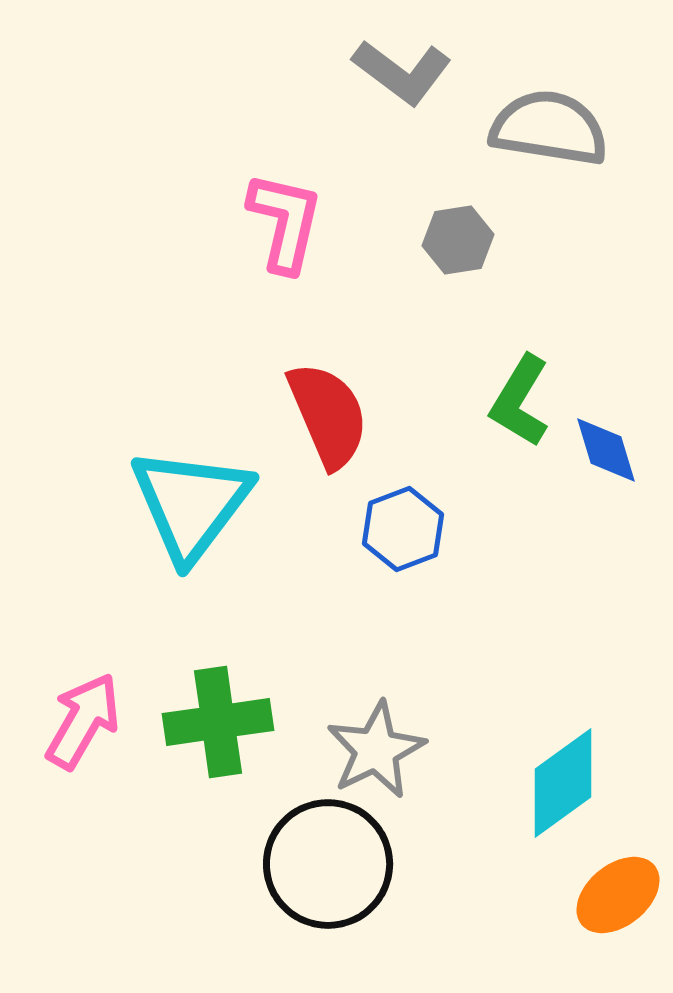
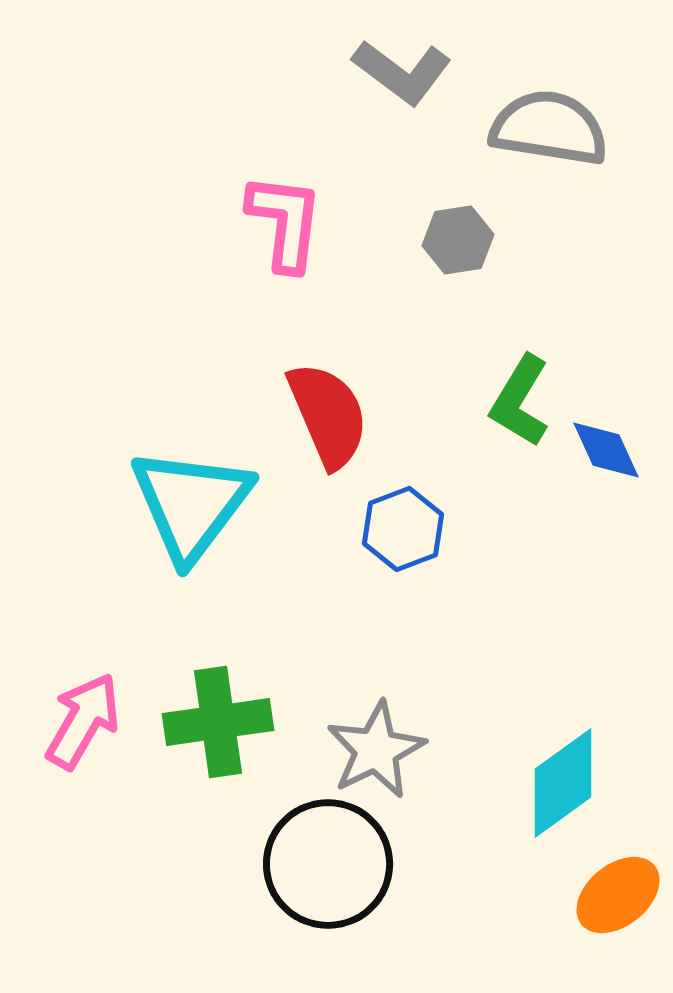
pink L-shape: rotated 6 degrees counterclockwise
blue diamond: rotated 8 degrees counterclockwise
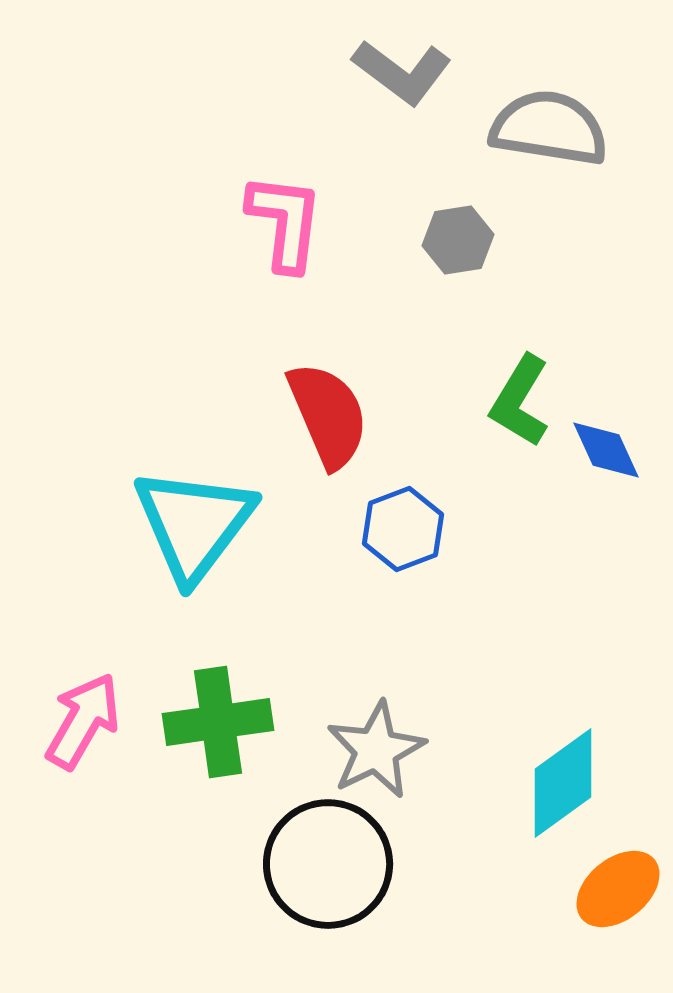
cyan triangle: moved 3 px right, 20 px down
orange ellipse: moved 6 px up
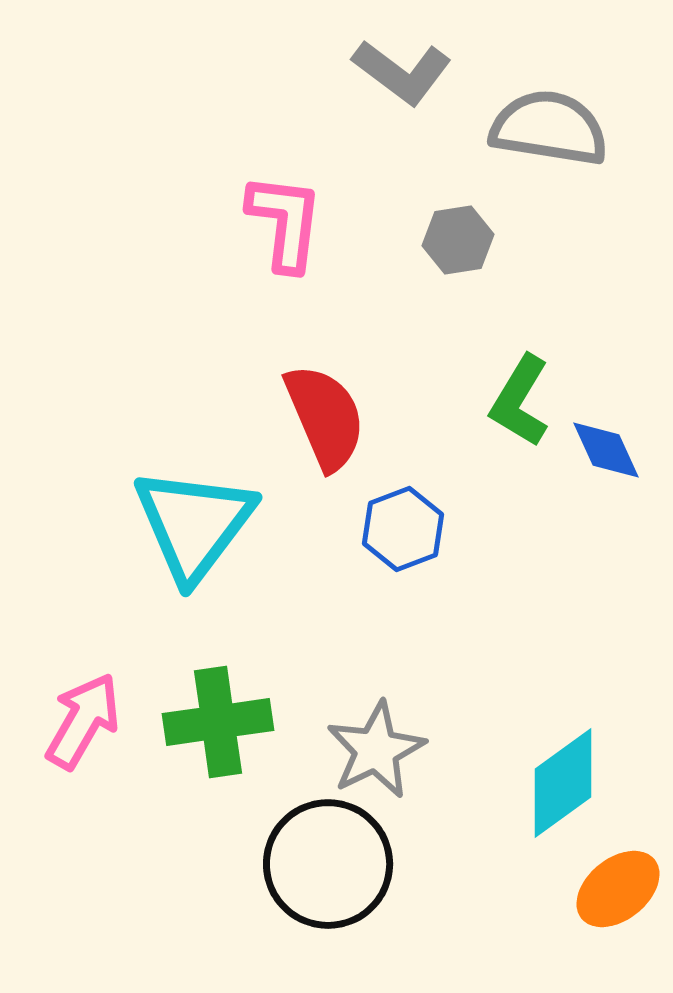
red semicircle: moved 3 px left, 2 px down
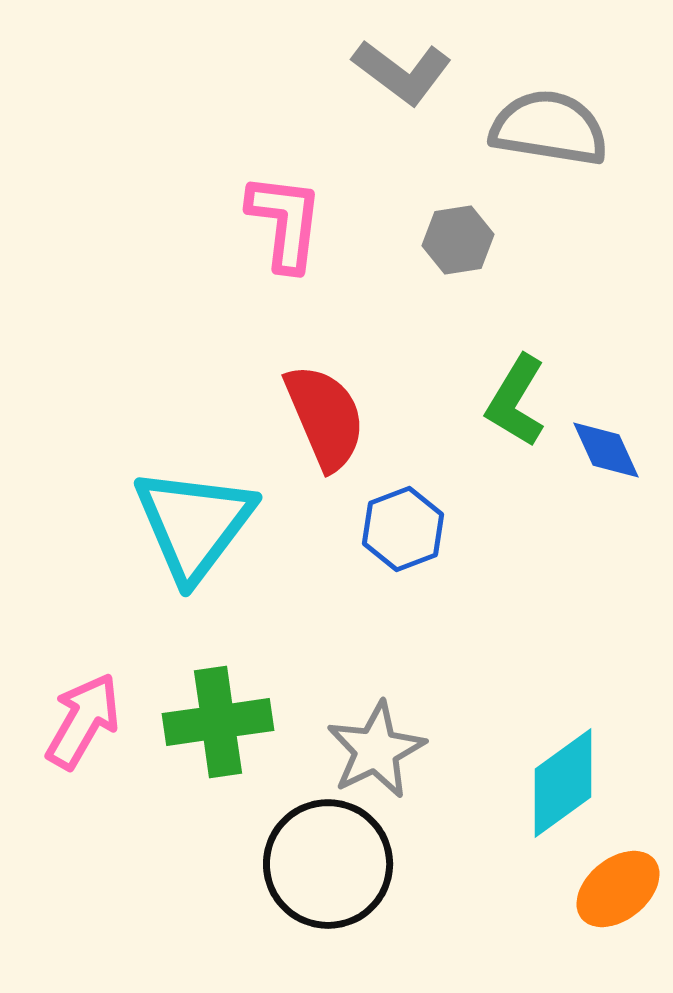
green L-shape: moved 4 px left
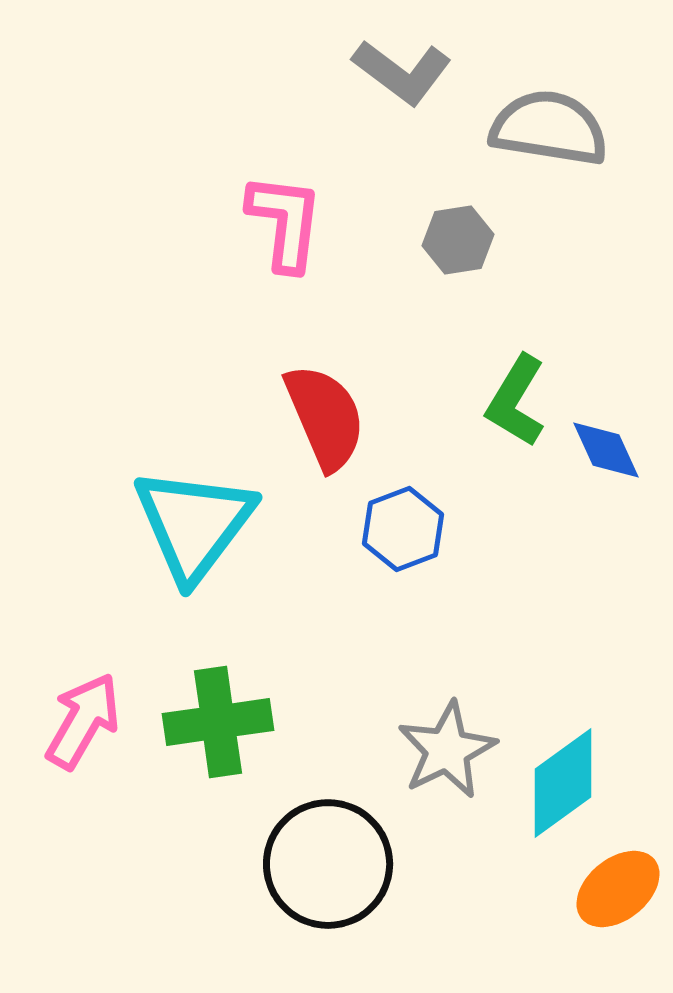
gray star: moved 71 px right
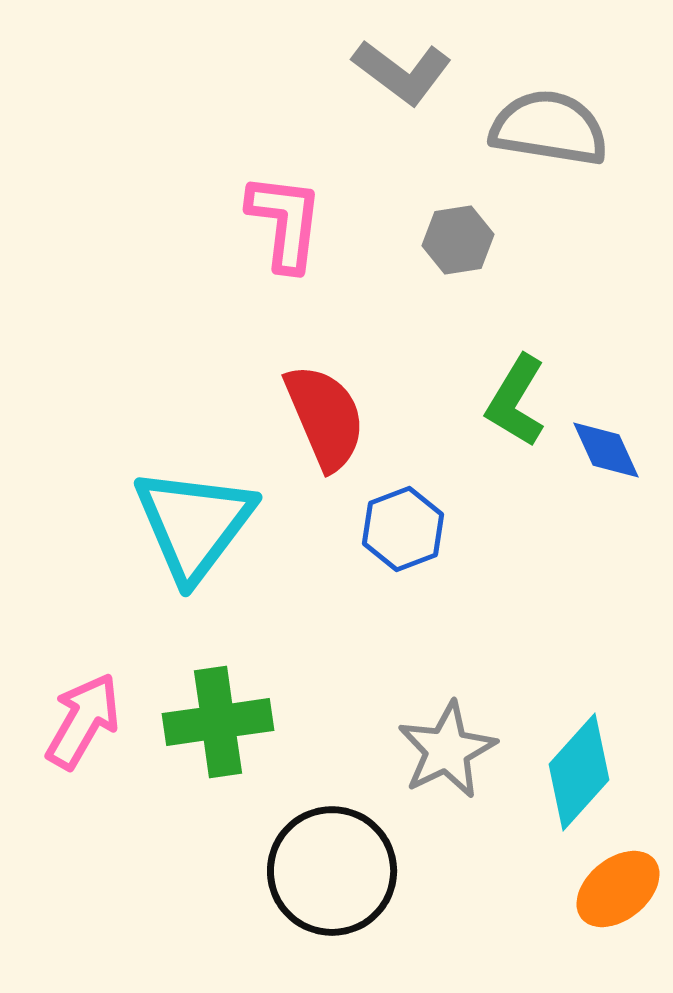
cyan diamond: moved 16 px right, 11 px up; rotated 12 degrees counterclockwise
black circle: moved 4 px right, 7 px down
